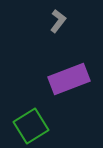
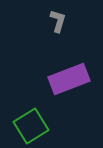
gray L-shape: rotated 20 degrees counterclockwise
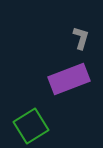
gray L-shape: moved 23 px right, 17 px down
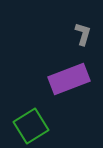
gray L-shape: moved 2 px right, 4 px up
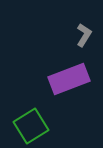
gray L-shape: moved 1 px right, 1 px down; rotated 15 degrees clockwise
